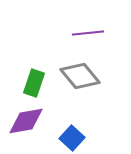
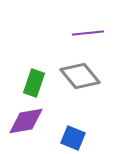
blue square: moved 1 px right; rotated 20 degrees counterclockwise
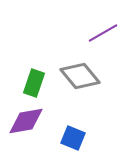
purple line: moved 15 px right; rotated 24 degrees counterclockwise
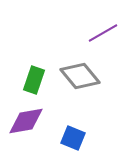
green rectangle: moved 3 px up
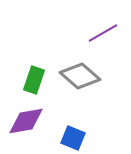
gray diamond: rotated 9 degrees counterclockwise
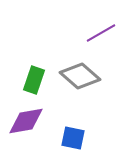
purple line: moved 2 px left
blue square: rotated 10 degrees counterclockwise
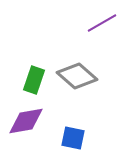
purple line: moved 1 px right, 10 px up
gray diamond: moved 3 px left
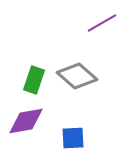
blue square: rotated 15 degrees counterclockwise
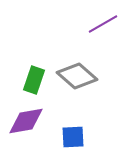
purple line: moved 1 px right, 1 px down
blue square: moved 1 px up
